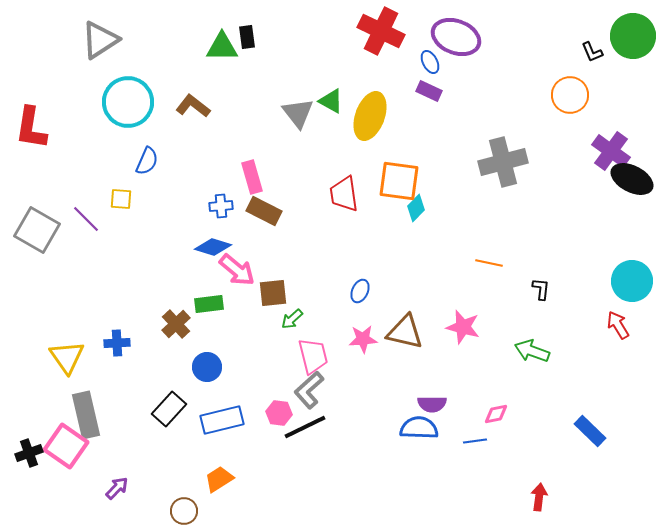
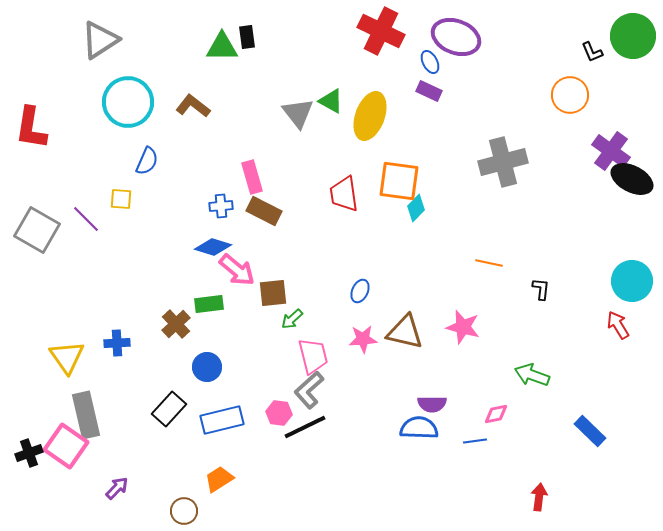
green arrow at (532, 351): moved 24 px down
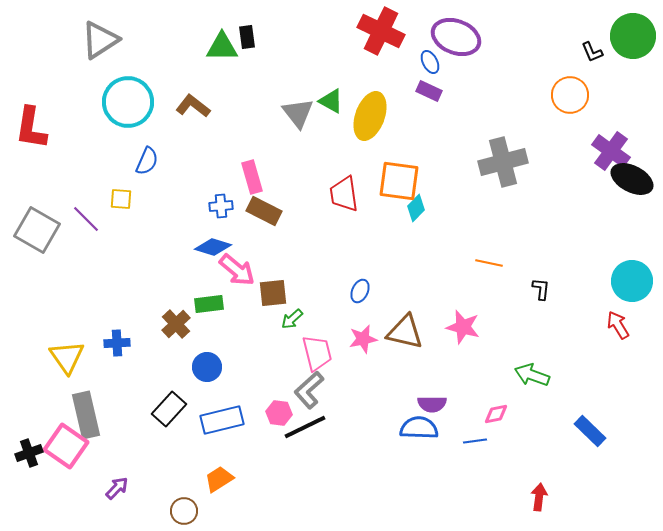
pink star at (363, 339): rotated 8 degrees counterclockwise
pink trapezoid at (313, 356): moved 4 px right, 3 px up
